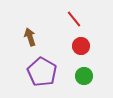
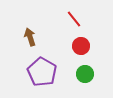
green circle: moved 1 px right, 2 px up
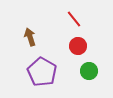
red circle: moved 3 px left
green circle: moved 4 px right, 3 px up
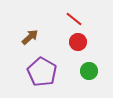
red line: rotated 12 degrees counterclockwise
brown arrow: rotated 66 degrees clockwise
red circle: moved 4 px up
